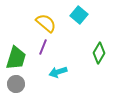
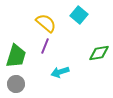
purple line: moved 2 px right, 1 px up
green diamond: rotated 50 degrees clockwise
green trapezoid: moved 2 px up
cyan arrow: moved 2 px right
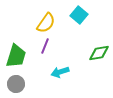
yellow semicircle: rotated 85 degrees clockwise
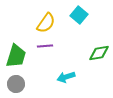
purple line: rotated 63 degrees clockwise
cyan arrow: moved 6 px right, 5 px down
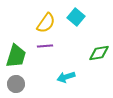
cyan square: moved 3 px left, 2 px down
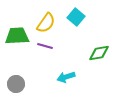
purple line: rotated 21 degrees clockwise
green trapezoid: moved 1 px right, 20 px up; rotated 110 degrees counterclockwise
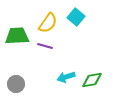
yellow semicircle: moved 2 px right
green diamond: moved 7 px left, 27 px down
